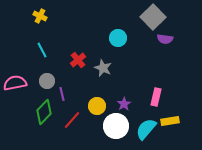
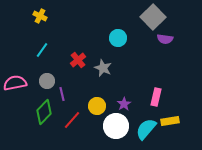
cyan line: rotated 63 degrees clockwise
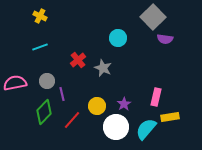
cyan line: moved 2 px left, 3 px up; rotated 35 degrees clockwise
yellow rectangle: moved 4 px up
white circle: moved 1 px down
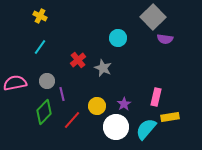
cyan line: rotated 35 degrees counterclockwise
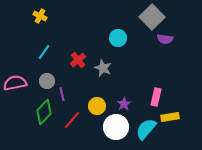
gray square: moved 1 px left
cyan line: moved 4 px right, 5 px down
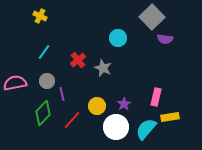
green diamond: moved 1 px left, 1 px down
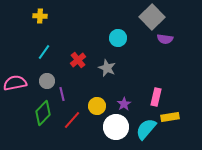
yellow cross: rotated 24 degrees counterclockwise
gray star: moved 4 px right
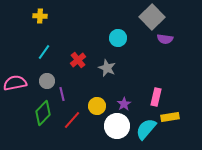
white circle: moved 1 px right, 1 px up
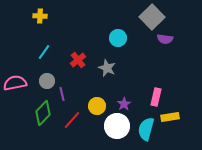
cyan semicircle: rotated 25 degrees counterclockwise
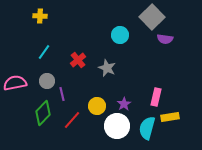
cyan circle: moved 2 px right, 3 px up
cyan semicircle: moved 1 px right, 1 px up
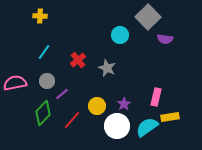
gray square: moved 4 px left
purple line: rotated 64 degrees clockwise
cyan semicircle: moved 1 px up; rotated 40 degrees clockwise
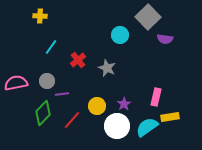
cyan line: moved 7 px right, 5 px up
pink semicircle: moved 1 px right
purple line: rotated 32 degrees clockwise
